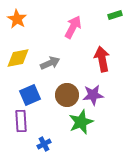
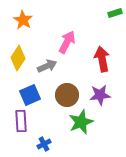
green rectangle: moved 2 px up
orange star: moved 6 px right, 1 px down
pink arrow: moved 6 px left, 15 px down
yellow diamond: rotated 45 degrees counterclockwise
gray arrow: moved 3 px left, 3 px down
purple star: moved 7 px right
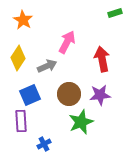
brown circle: moved 2 px right, 1 px up
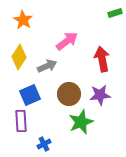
pink arrow: moved 1 px up; rotated 25 degrees clockwise
yellow diamond: moved 1 px right, 1 px up
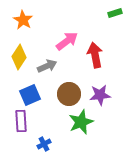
red arrow: moved 7 px left, 4 px up
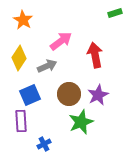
pink arrow: moved 6 px left
yellow diamond: moved 1 px down
purple star: moved 2 px left; rotated 20 degrees counterclockwise
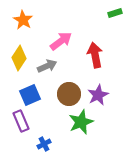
purple rectangle: rotated 20 degrees counterclockwise
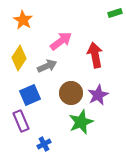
brown circle: moved 2 px right, 1 px up
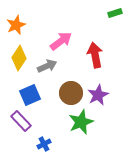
orange star: moved 7 px left, 5 px down; rotated 18 degrees clockwise
purple rectangle: rotated 20 degrees counterclockwise
